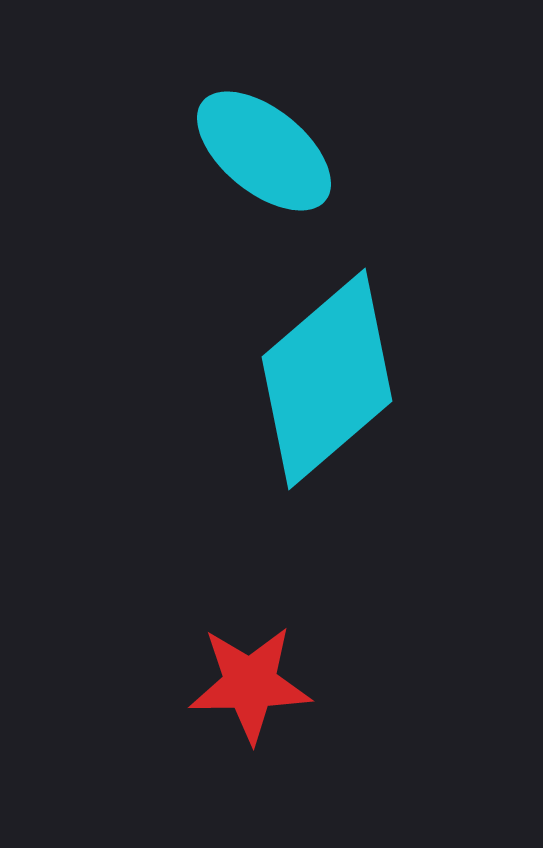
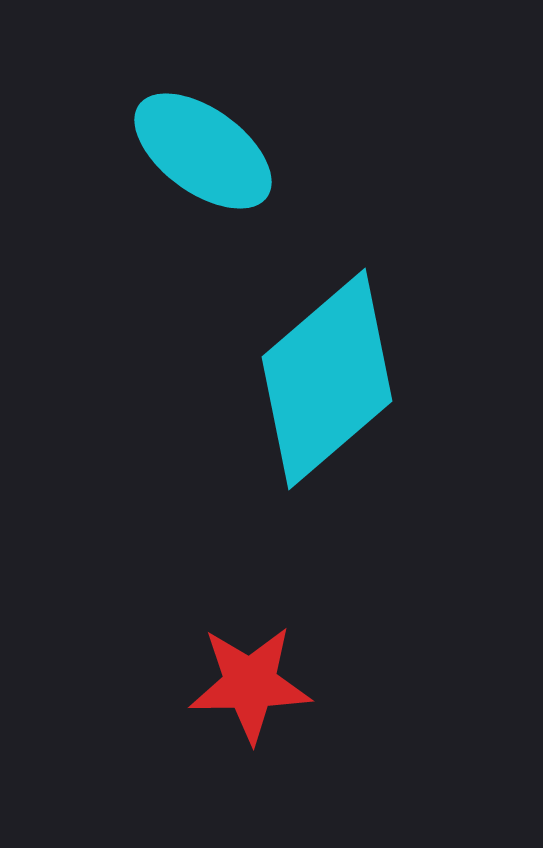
cyan ellipse: moved 61 px left; rotated 3 degrees counterclockwise
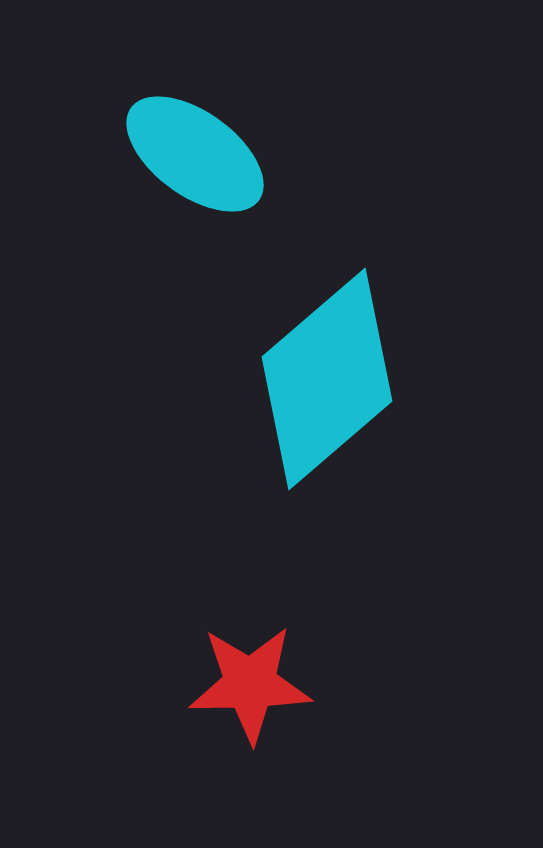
cyan ellipse: moved 8 px left, 3 px down
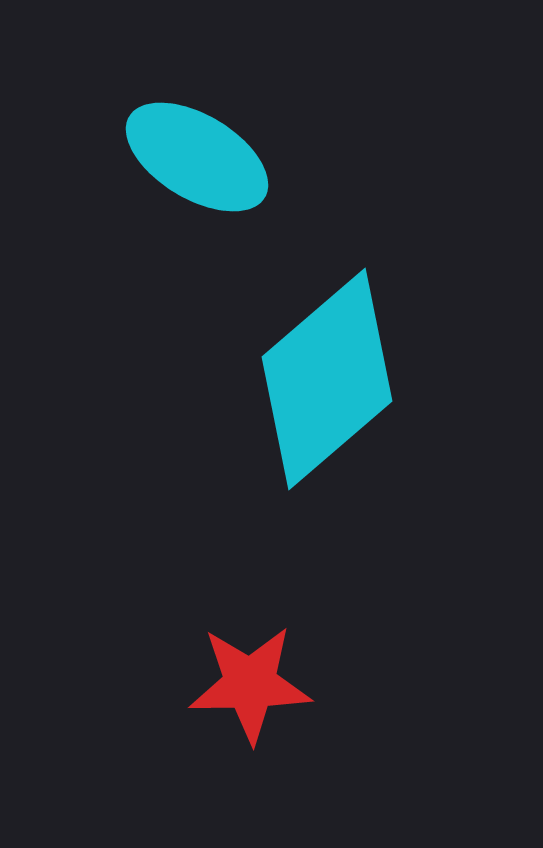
cyan ellipse: moved 2 px right, 3 px down; rotated 5 degrees counterclockwise
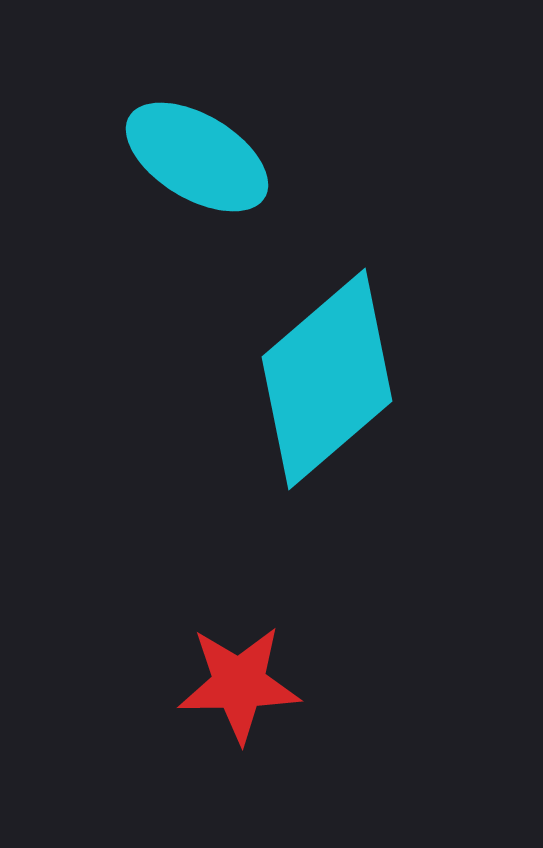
red star: moved 11 px left
